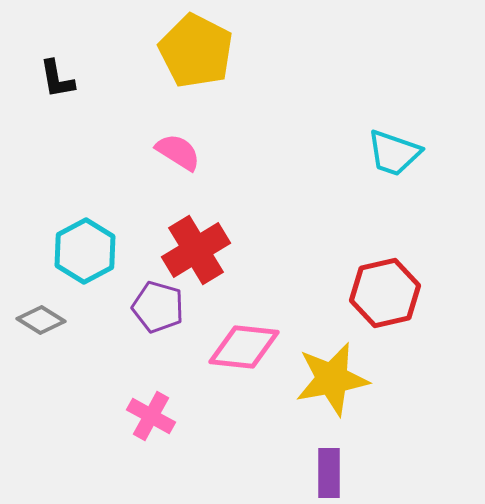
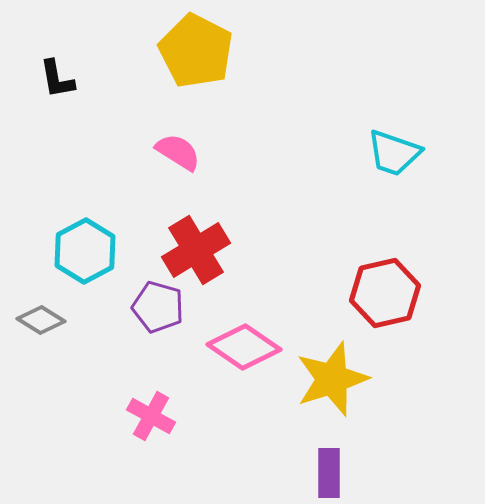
pink diamond: rotated 28 degrees clockwise
yellow star: rotated 8 degrees counterclockwise
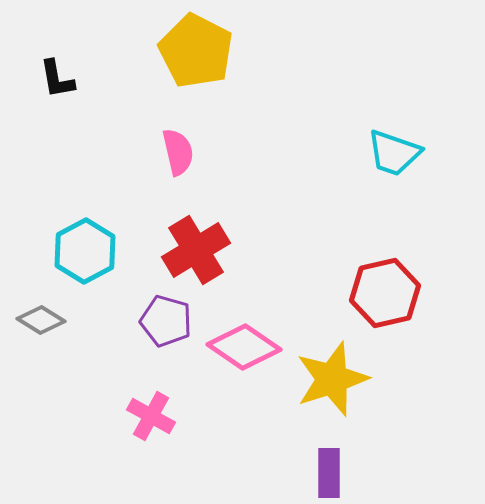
pink semicircle: rotated 45 degrees clockwise
purple pentagon: moved 8 px right, 14 px down
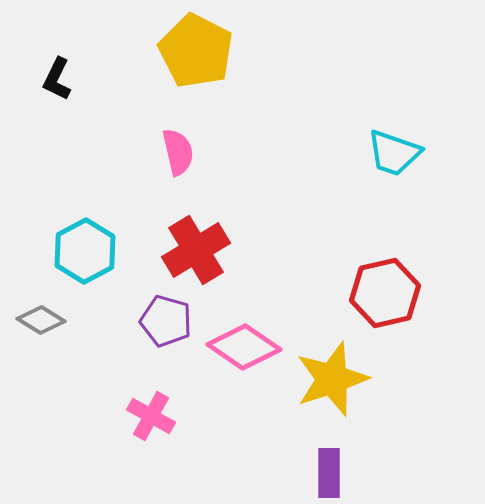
black L-shape: rotated 36 degrees clockwise
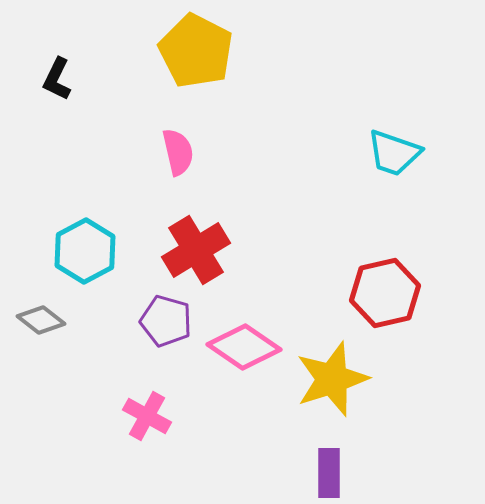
gray diamond: rotated 6 degrees clockwise
pink cross: moved 4 px left
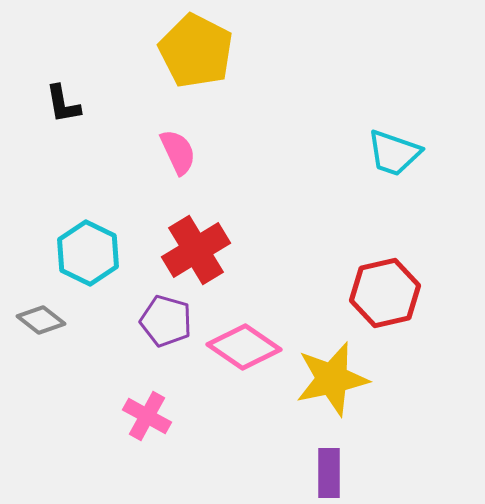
black L-shape: moved 6 px right, 25 px down; rotated 36 degrees counterclockwise
pink semicircle: rotated 12 degrees counterclockwise
cyan hexagon: moved 3 px right, 2 px down; rotated 6 degrees counterclockwise
yellow star: rotated 6 degrees clockwise
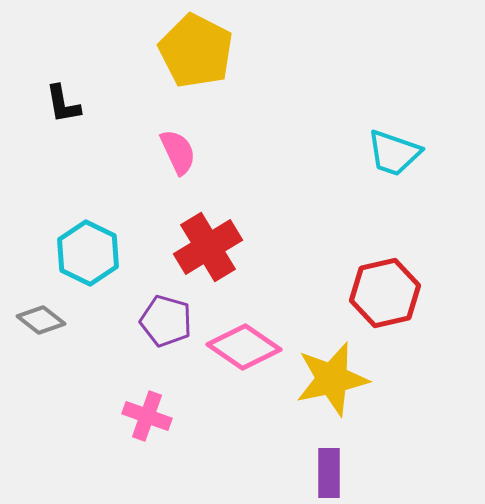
red cross: moved 12 px right, 3 px up
pink cross: rotated 9 degrees counterclockwise
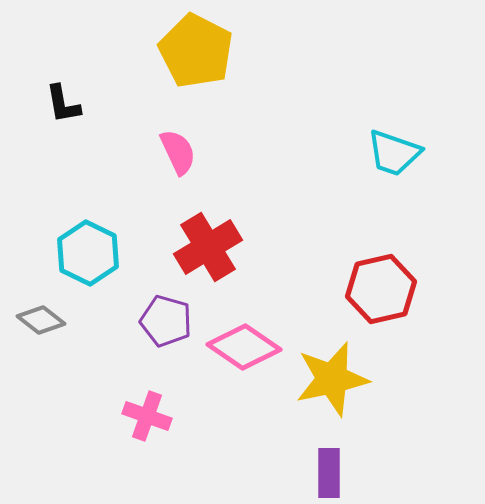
red hexagon: moved 4 px left, 4 px up
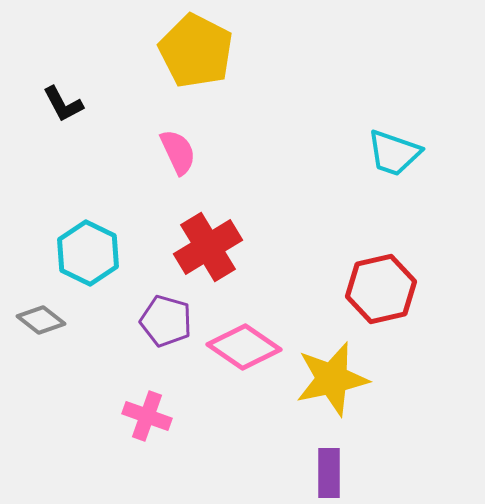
black L-shape: rotated 18 degrees counterclockwise
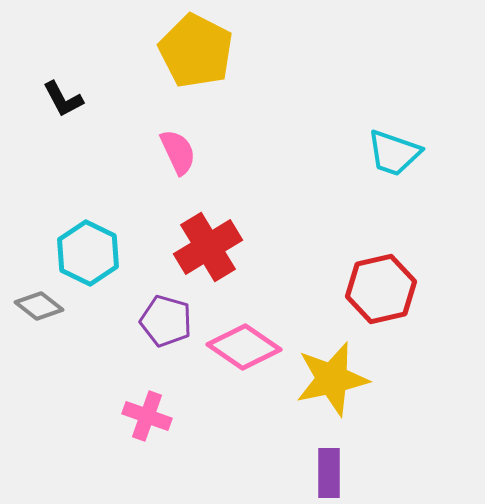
black L-shape: moved 5 px up
gray diamond: moved 2 px left, 14 px up
